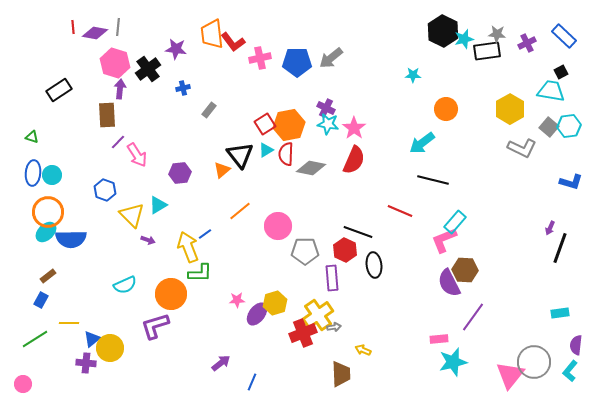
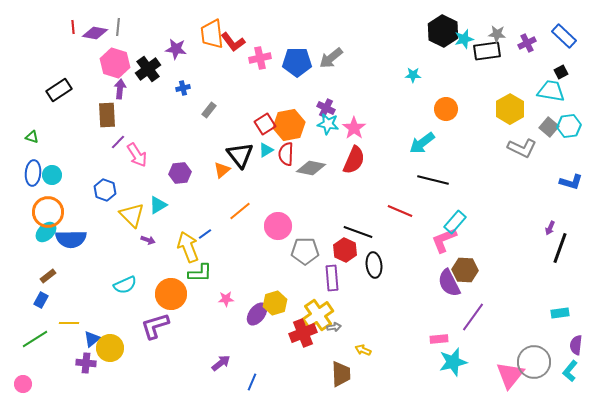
pink star at (237, 300): moved 11 px left, 1 px up
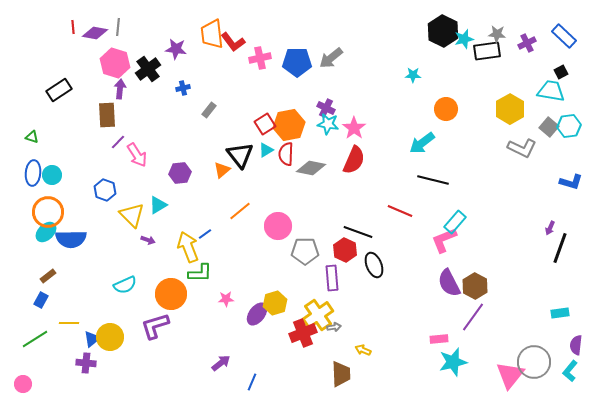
black ellipse at (374, 265): rotated 15 degrees counterclockwise
brown hexagon at (465, 270): moved 10 px right, 16 px down; rotated 25 degrees clockwise
yellow circle at (110, 348): moved 11 px up
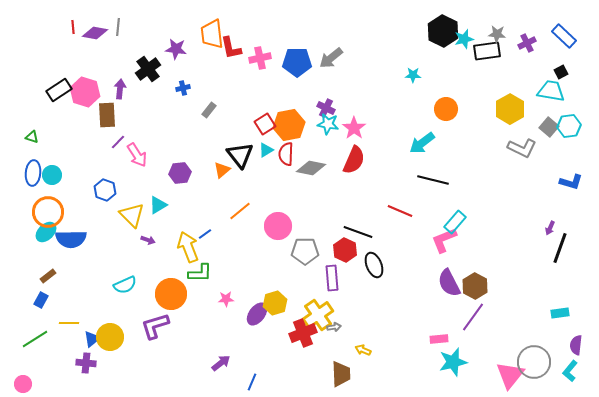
red L-shape at (233, 42): moved 2 px left, 6 px down; rotated 25 degrees clockwise
pink hexagon at (115, 63): moved 30 px left, 29 px down
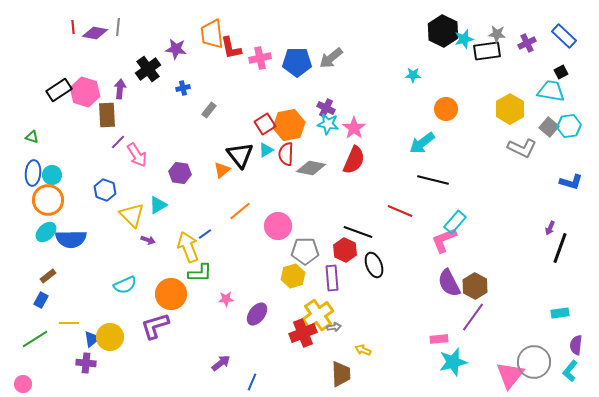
purple hexagon at (180, 173): rotated 15 degrees clockwise
orange circle at (48, 212): moved 12 px up
yellow hexagon at (275, 303): moved 18 px right, 27 px up
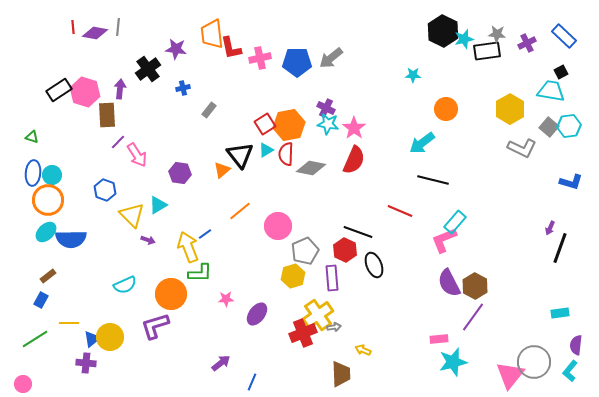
gray pentagon at (305, 251): rotated 24 degrees counterclockwise
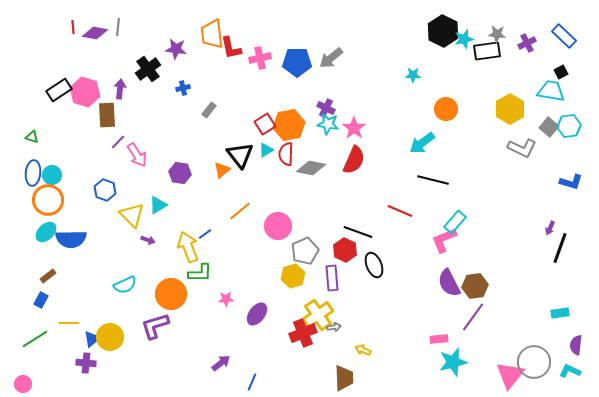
brown hexagon at (475, 286): rotated 25 degrees clockwise
cyan L-shape at (570, 371): rotated 75 degrees clockwise
brown trapezoid at (341, 374): moved 3 px right, 4 px down
